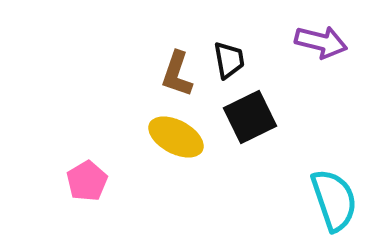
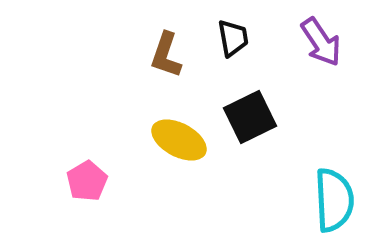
purple arrow: rotated 42 degrees clockwise
black trapezoid: moved 4 px right, 22 px up
brown L-shape: moved 11 px left, 19 px up
yellow ellipse: moved 3 px right, 3 px down
cyan semicircle: rotated 16 degrees clockwise
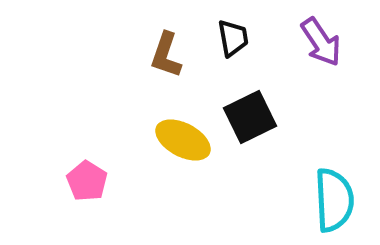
yellow ellipse: moved 4 px right
pink pentagon: rotated 9 degrees counterclockwise
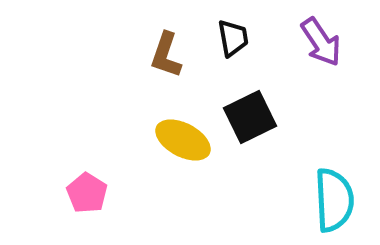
pink pentagon: moved 12 px down
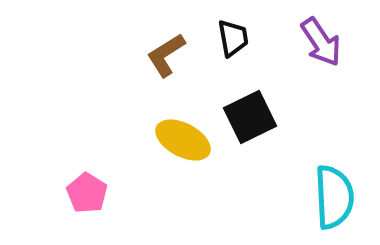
brown L-shape: rotated 39 degrees clockwise
cyan semicircle: moved 3 px up
